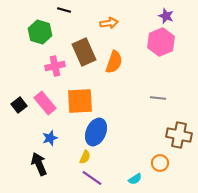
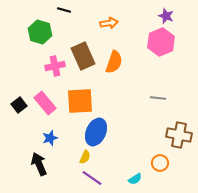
brown rectangle: moved 1 px left, 4 px down
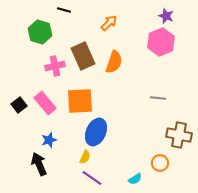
orange arrow: rotated 36 degrees counterclockwise
blue star: moved 1 px left, 2 px down
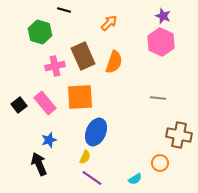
purple star: moved 3 px left
pink hexagon: rotated 12 degrees counterclockwise
orange square: moved 4 px up
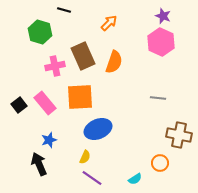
blue ellipse: moved 2 px right, 3 px up; rotated 44 degrees clockwise
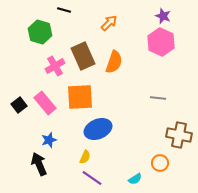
pink cross: rotated 18 degrees counterclockwise
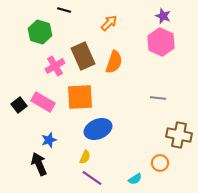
pink rectangle: moved 2 px left, 1 px up; rotated 20 degrees counterclockwise
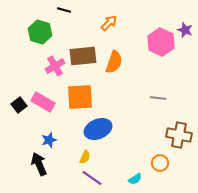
purple star: moved 22 px right, 14 px down
brown rectangle: rotated 72 degrees counterclockwise
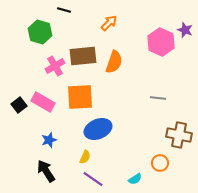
black arrow: moved 7 px right, 7 px down; rotated 10 degrees counterclockwise
purple line: moved 1 px right, 1 px down
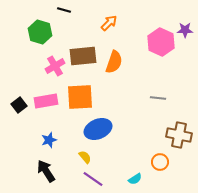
purple star: rotated 21 degrees counterclockwise
pink rectangle: moved 3 px right, 1 px up; rotated 40 degrees counterclockwise
yellow semicircle: rotated 64 degrees counterclockwise
orange circle: moved 1 px up
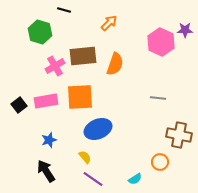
orange semicircle: moved 1 px right, 2 px down
